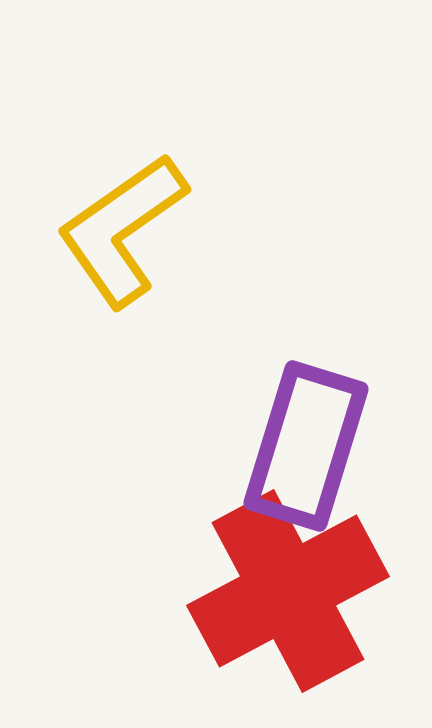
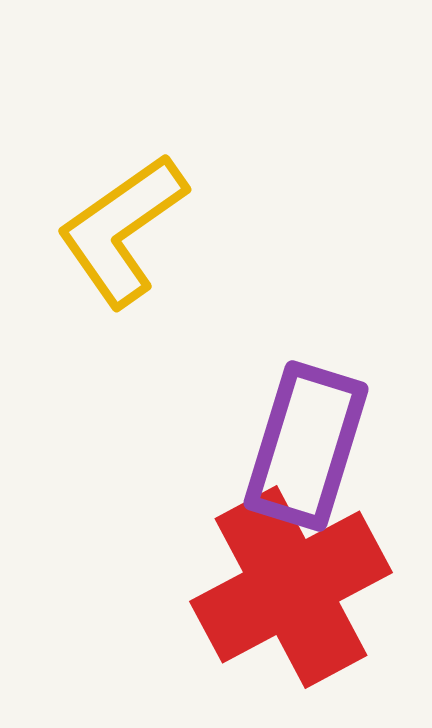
red cross: moved 3 px right, 4 px up
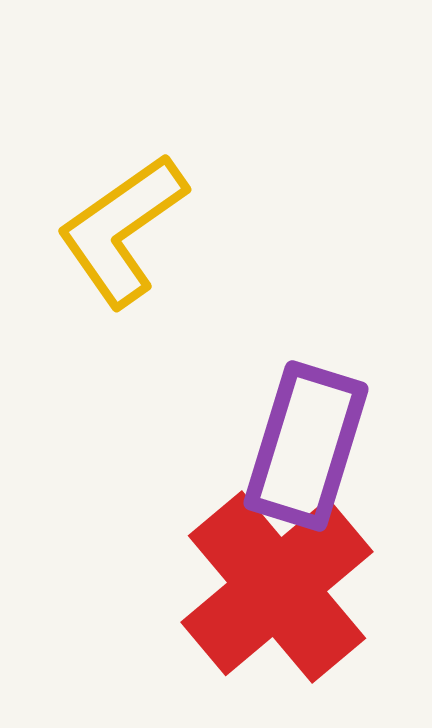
red cross: moved 14 px left; rotated 12 degrees counterclockwise
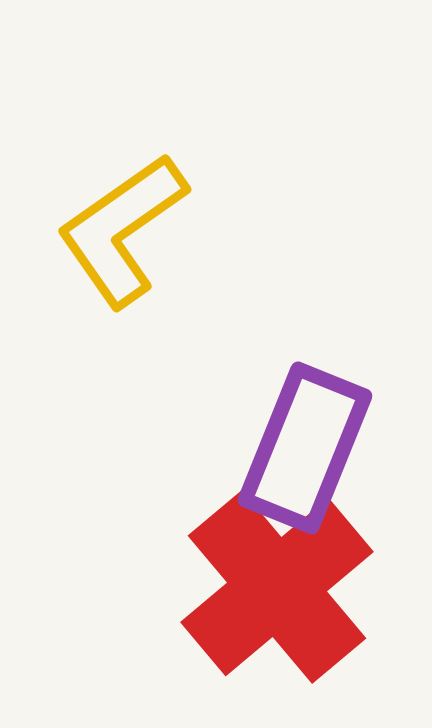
purple rectangle: moved 1 px left, 2 px down; rotated 5 degrees clockwise
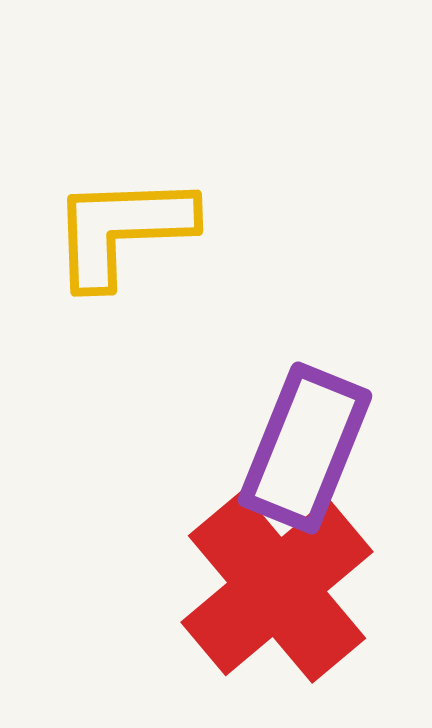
yellow L-shape: rotated 33 degrees clockwise
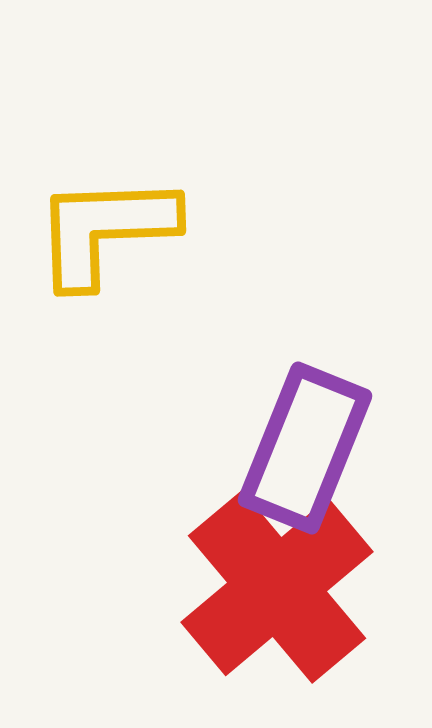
yellow L-shape: moved 17 px left
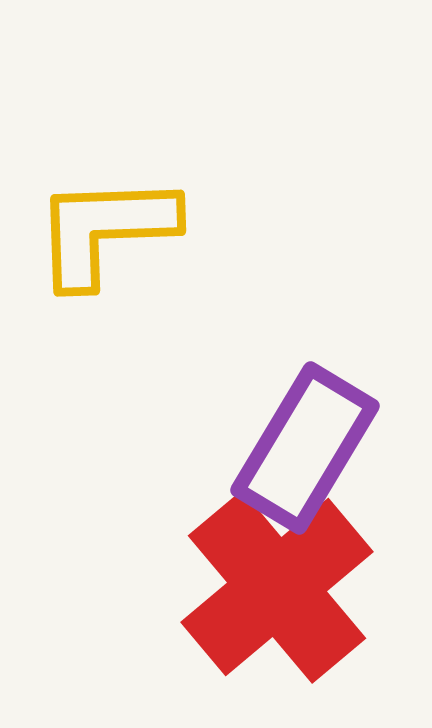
purple rectangle: rotated 9 degrees clockwise
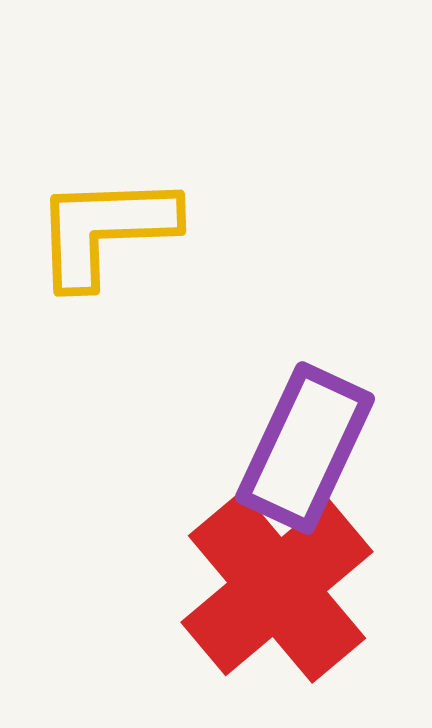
purple rectangle: rotated 6 degrees counterclockwise
